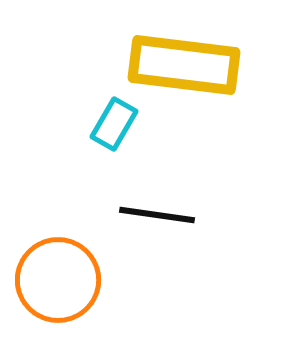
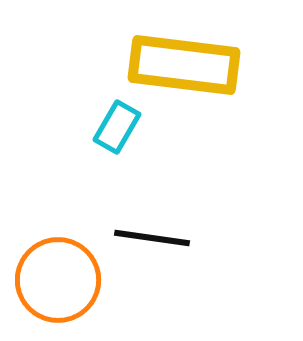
cyan rectangle: moved 3 px right, 3 px down
black line: moved 5 px left, 23 px down
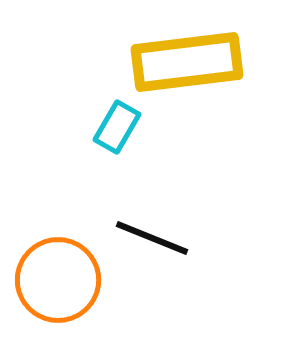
yellow rectangle: moved 3 px right, 3 px up; rotated 14 degrees counterclockwise
black line: rotated 14 degrees clockwise
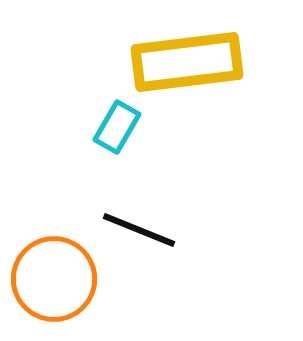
black line: moved 13 px left, 8 px up
orange circle: moved 4 px left, 1 px up
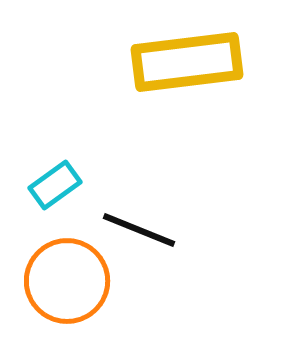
cyan rectangle: moved 62 px left, 58 px down; rotated 24 degrees clockwise
orange circle: moved 13 px right, 2 px down
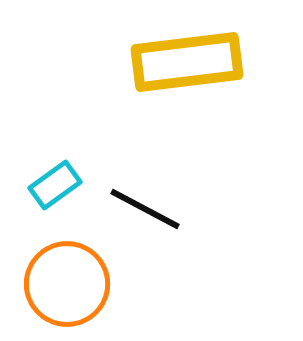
black line: moved 6 px right, 21 px up; rotated 6 degrees clockwise
orange circle: moved 3 px down
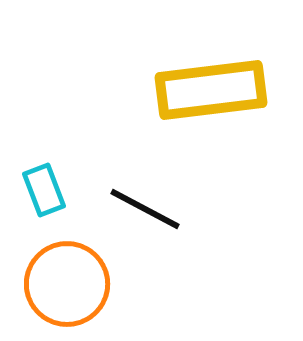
yellow rectangle: moved 24 px right, 28 px down
cyan rectangle: moved 11 px left, 5 px down; rotated 75 degrees counterclockwise
